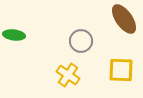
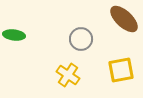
brown ellipse: rotated 12 degrees counterclockwise
gray circle: moved 2 px up
yellow square: rotated 12 degrees counterclockwise
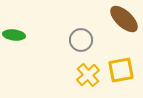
gray circle: moved 1 px down
yellow cross: moved 20 px right; rotated 15 degrees clockwise
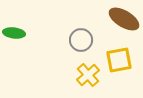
brown ellipse: rotated 12 degrees counterclockwise
green ellipse: moved 2 px up
yellow square: moved 2 px left, 10 px up
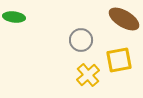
green ellipse: moved 16 px up
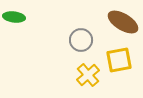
brown ellipse: moved 1 px left, 3 px down
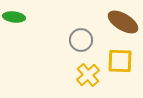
yellow square: moved 1 px right, 1 px down; rotated 12 degrees clockwise
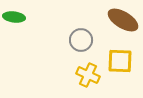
brown ellipse: moved 2 px up
yellow cross: rotated 25 degrees counterclockwise
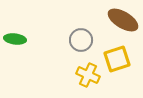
green ellipse: moved 1 px right, 22 px down
yellow square: moved 3 px left, 2 px up; rotated 20 degrees counterclockwise
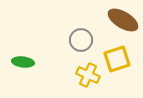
green ellipse: moved 8 px right, 23 px down
